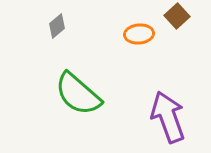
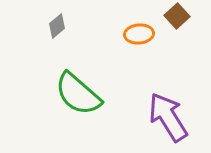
purple arrow: rotated 12 degrees counterclockwise
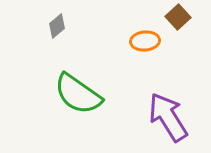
brown square: moved 1 px right, 1 px down
orange ellipse: moved 6 px right, 7 px down
green semicircle: rotated 6 degrees counterclockwise
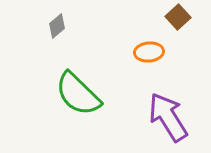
orange ellipse: moved 4 px right, 11 px down
green semicircle: rotated 9 degrees clockwise
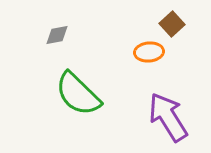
brown square: moved 6 px left, 7 px down
gray diamond: moved 9 px down; rotated 30 degrees clockwise
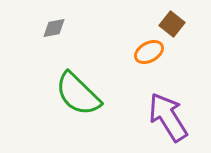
brown square: rotated 10 degrees counterclockwise
gray diamond: moved 3 px left, 7 px up
orange ellipse: rotated 24 degrees counterclockwise
